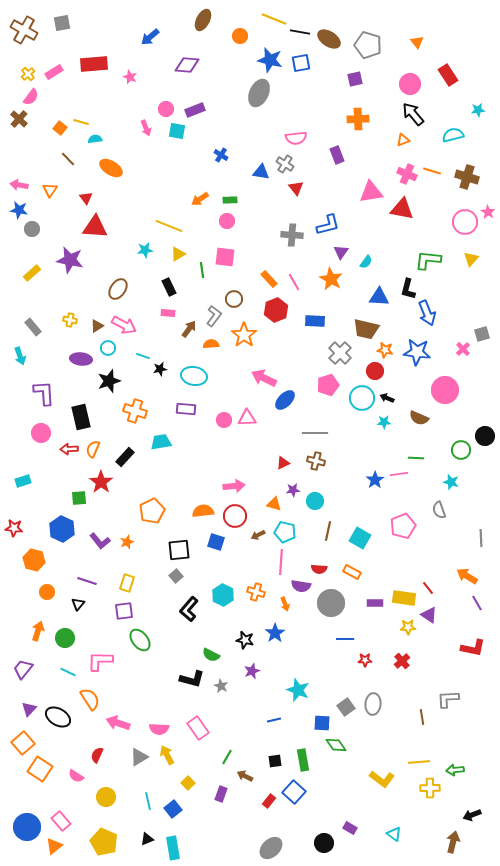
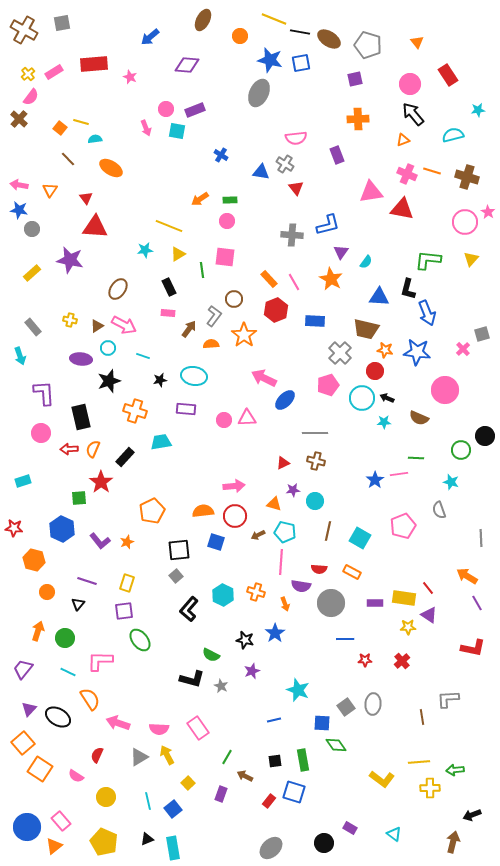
black star at (160, 369): moved 11 px down
blue square at (294, 792): rotated 25 degrees counterclockwise
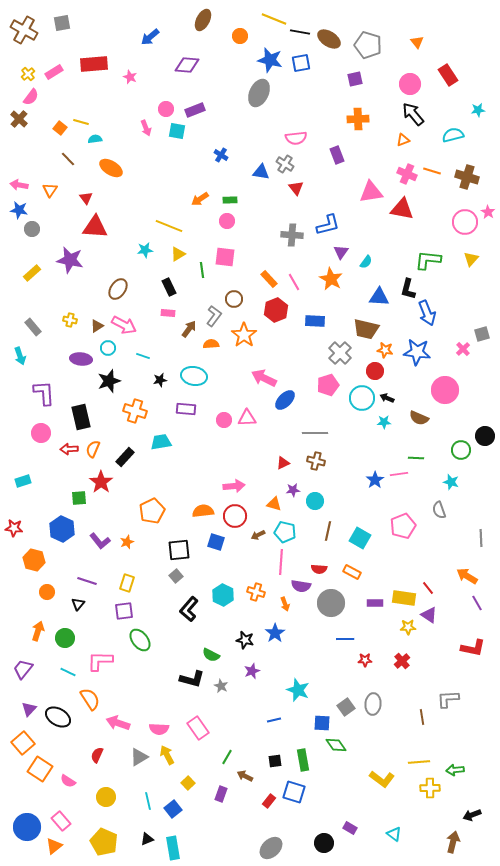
pink semicircle at (76, 776): moved 8 px left, 5 px down
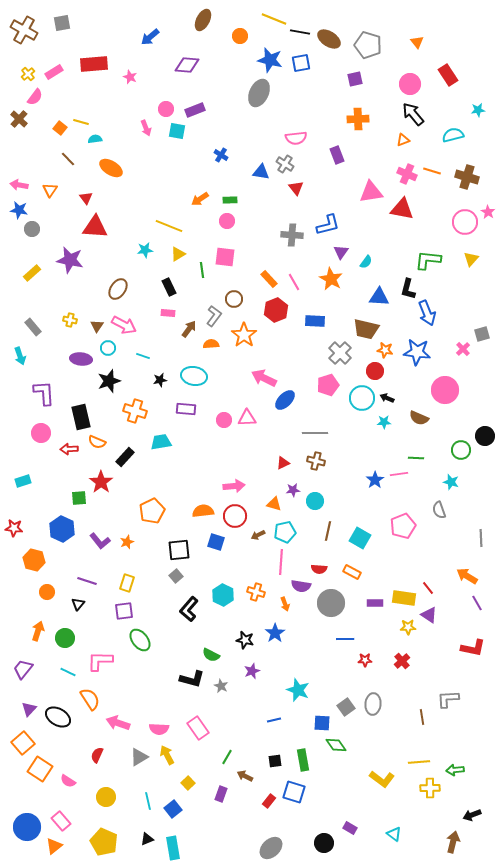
pink semicircle at (31, 97): moved 4 px right
brown triangle at (97, 326): rotated 24 degrees counterclockwise
orange semicircle at (93, 449): moved 4 px right, 7 px up; rotated 90 degrees counterclockwise
cyan pentagon at (285, 532): rotated 25 degrees counterclockwise
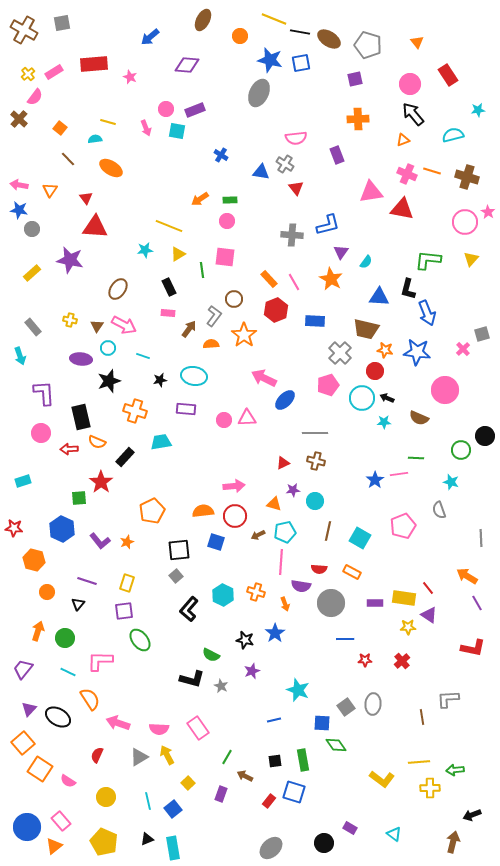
yellow line at (81, 122): moved 27 px right
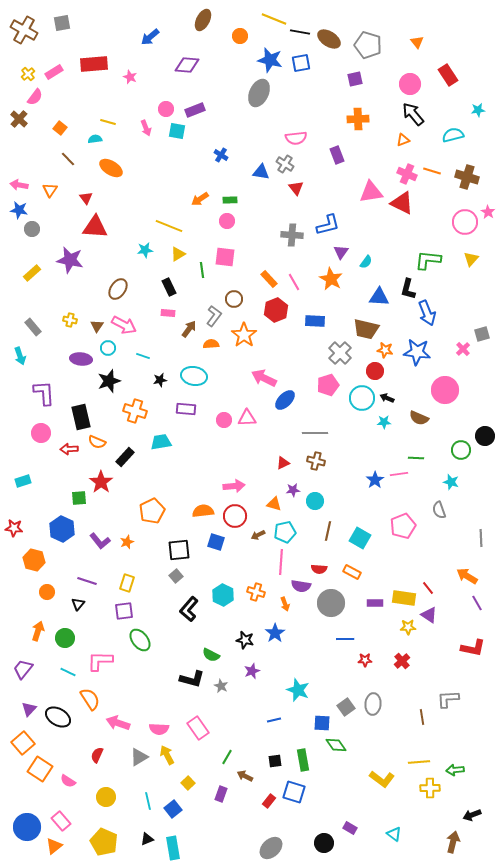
red triangle at (402, 209): moved 6 px up; rotated 15 degrees clockwise
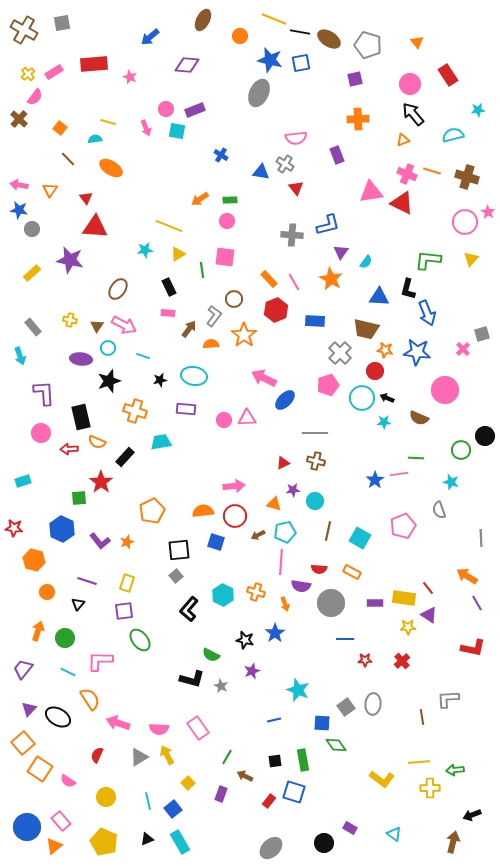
cyan rectangle at (173, 848): moved 7 px right, 6 px up; rotated 20 degrees counterclockwise
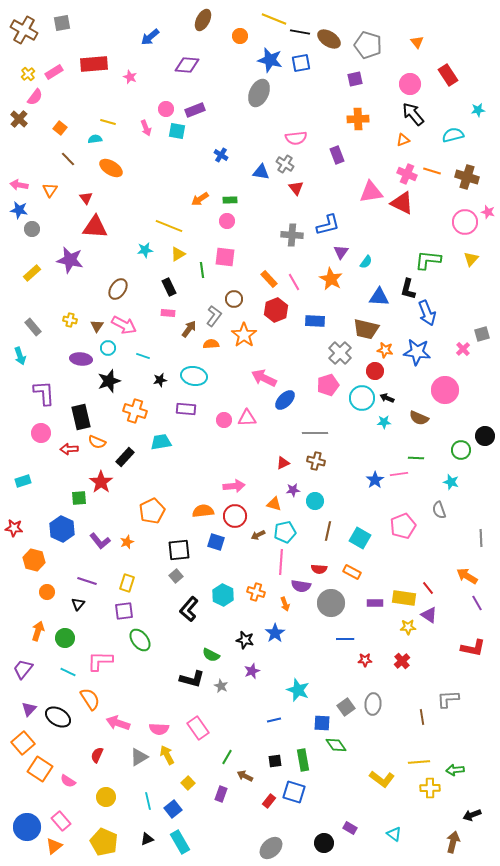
pink star at (488, 212): rotated 16 degrees counterclockwise
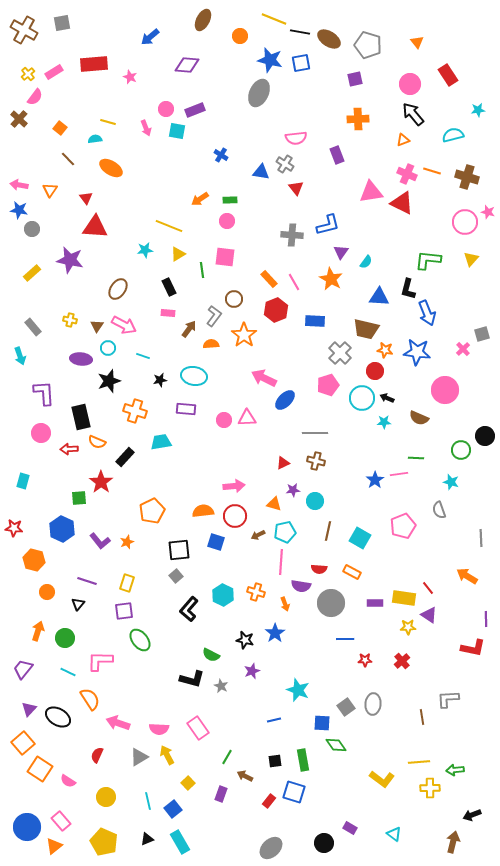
cyan rectangle at (23, 481): rotated 56 degrees counterclockwise
purple line at (477, 603): moved 9 px right, 16 px down; rotated 28 degrees clockwise
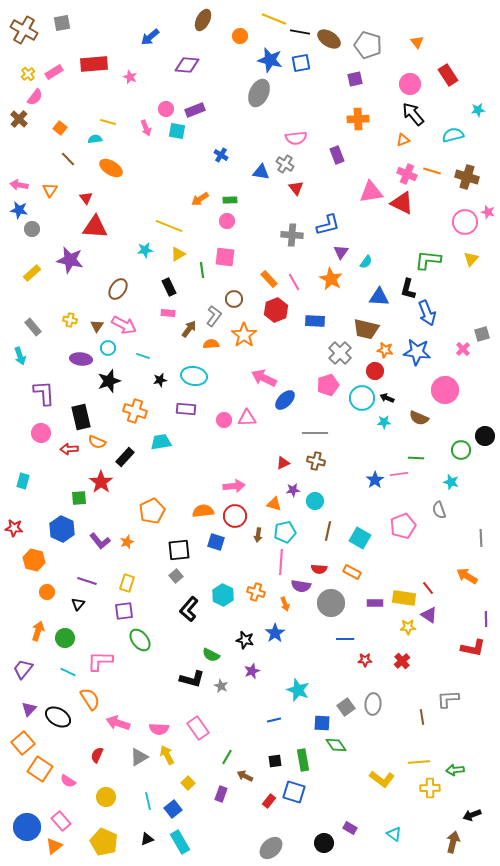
brown arrow at (258, 535): rotated 56 degrees counterclockwise
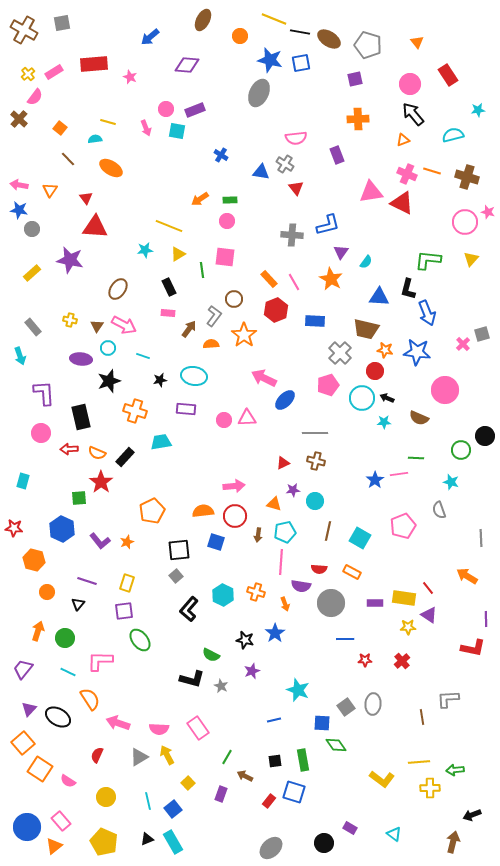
pink cross at (463, 349): moved 5 px up
orange semicircle at (97, 442): moved 11 px down
cyan rectangle at (180, 842): moved 7 px left
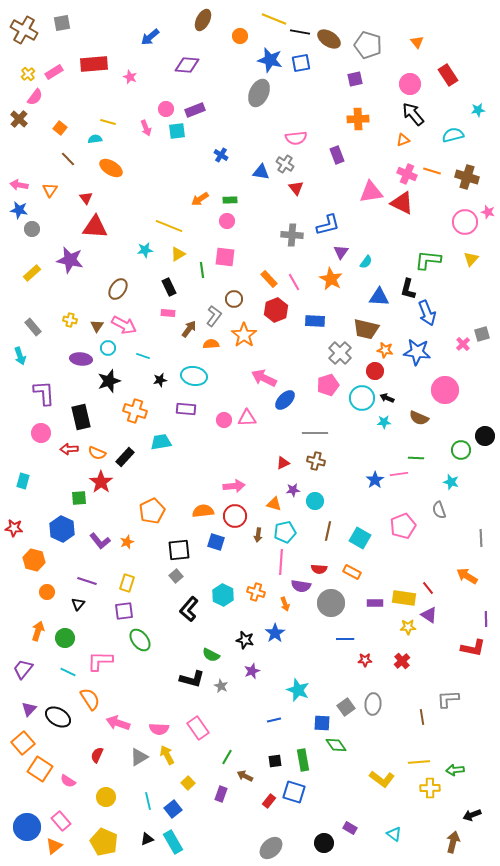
cyan square at (177, 131): rotated 18 degrees counterclockwise
